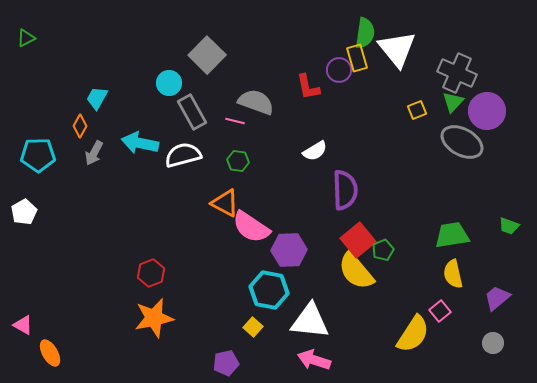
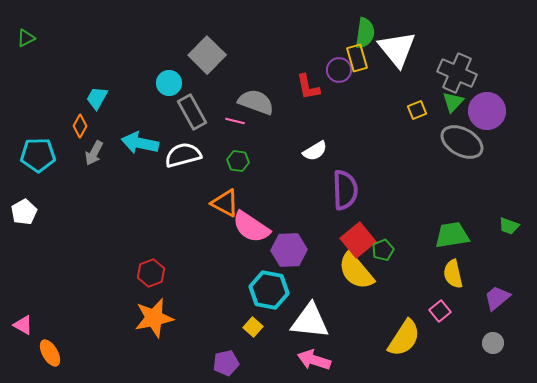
yellow semicircle at (413, 334): moved 9 px left, 4 px down
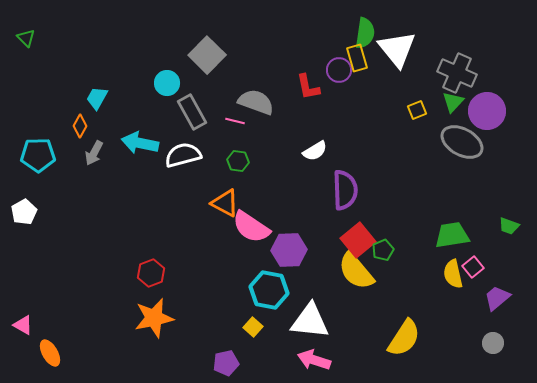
green triangle at (26, 38): rotated 48 degrees counterclockwise
cyan circle at (169, 83): moved 2 px left
pink square at (440, 311): moved 33 px right, 44 px up
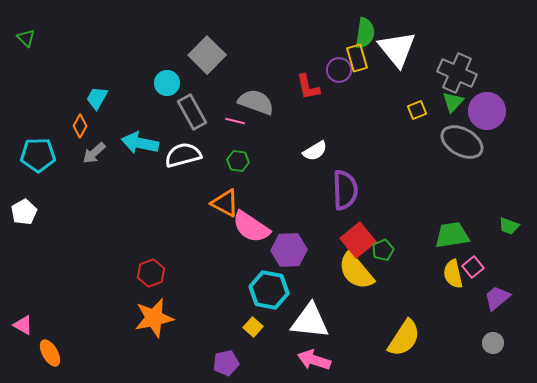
gray arrow at (94, 153): rotated 20 degrees clockwise
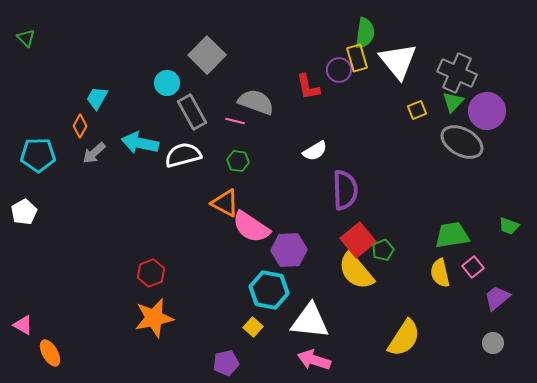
white triangle at (397, 49): moved 1 px right, 12 px down
yellow semicircle at (453, 274): moved 13 px left, 1 px up
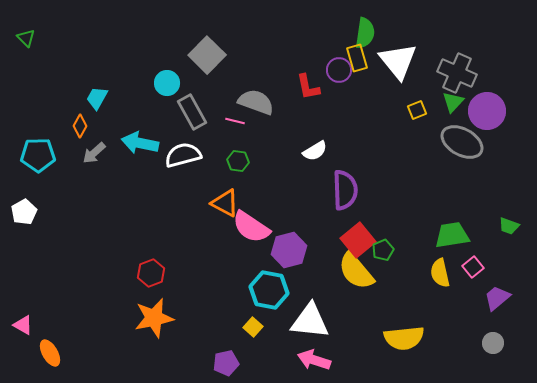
purple hexagon at (289, 250): rotated 12 degrees counterclockwise
yellow semicircle at (404, 338): rotated 51 degrees clockwise
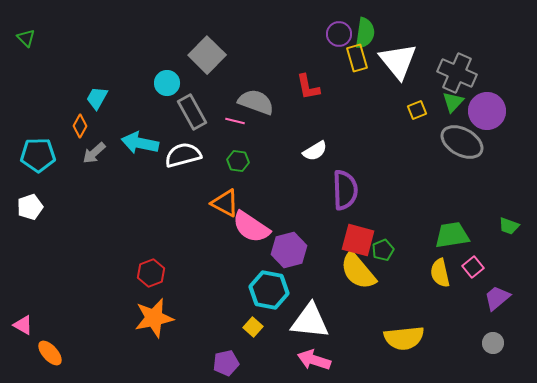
purple circle at (339, 70): moved 36 px up
white pentagon at (24, 212): moved 6 px right, 5 px up; rotated 10 degrees clockwise
red square at (358, 240): rotated 36 degrees counterclockwise
yellow semicircle at (356, 271): moved 2 px right
orange ellipse at (50, 353): rotated 12 degrees counterclockwise
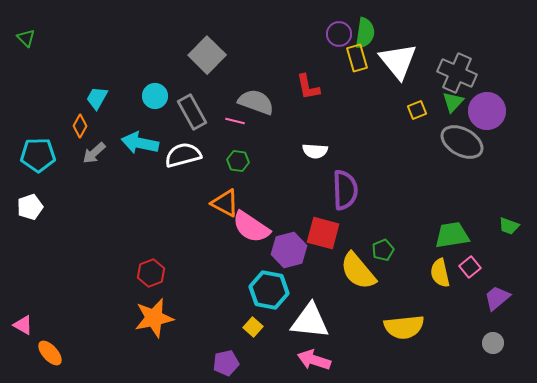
cyan circle at (167, 83): moved 12 px left, 13 px down
white semicircle at (315, 151): rotated 35 degrees clockwise
red square at (358, 240): moved 35 px left, 7 px up
pink square at (473, 267): moved 3 px left
yellow semicircle at (404, 338): moved 11 px up
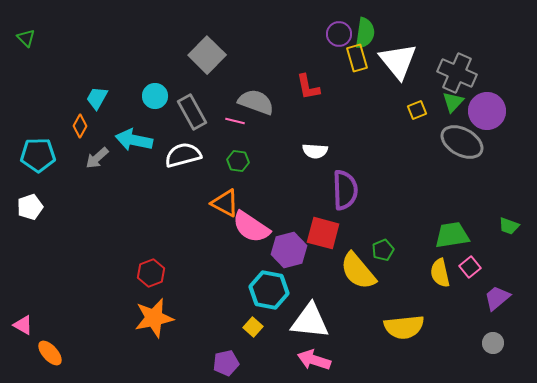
cyan arrow at (140, 143): moved 6 px left, 3 px up
gray arrow at (94, 153): moved 3 px right, 5 px down
